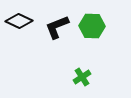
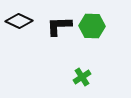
black L-shape: moved 2 px right, 1 px up; rotated 20 degrees clockwise
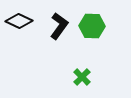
black L-shape: rotated 128 degrees clockwise
green cross: rotated 12 degrees counterclockwise
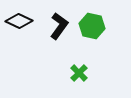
green hexagon: rotated 10 degrees clockwise
green cross: moved 3 px left, 4 px up
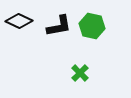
black L-shape: rotated 44 degrees clockwise
green cross: moved 1 px right
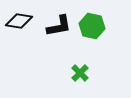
black diamond: rotated 16 degrees counterclockwise
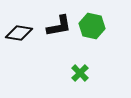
black diamond: moved 12 px down
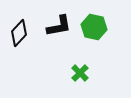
green hexagon: moved 2 px right, 1 px down
black diamond: rotated 56 degrees counterclockwise
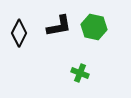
black diamond: rotated 16 degrees counterclockwise
green cross: rotated 24 degrees counterclockwise
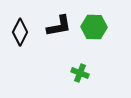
green hexagon: rotated 10 degrees counterclockwise
black diamond: moved 1 px right, 1 px up
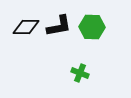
green hexagon: moved 2 px left
black diamond: moved 6 px right, 5 px up; rotated 64 degrees clockwise
